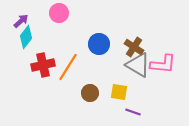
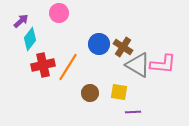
cyan diamond: moved 4 px right, 2 px down
brown cross: moved 11 px left
purple line: rotated 21 degrees counterclockwise
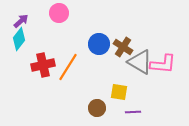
cyan diamond: moved 11 px left
gray triangle: moved 2 px right, 3 px up
brown circle: moved 7 px right, 15 px down
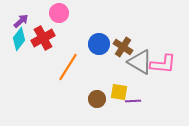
red cross: moved 27 px up; rotated 15 degrees counterclockwise
brown circle: moved 9 px up
purple line: moved 11 px up
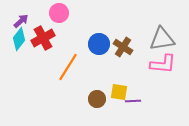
gray triangle: moved 22 px right, 23 px up; rotated 40 degrees counterclockwise
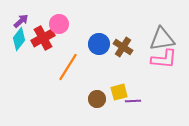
pink circle: moved 11 px down
pink L-shape: moved 1 px right, 5 px up
yellow square: rotated 24 degrees counterclockwise
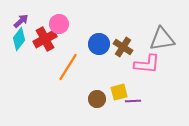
red cross: moved 2 px right, 1 px down
pink L-shape: moved 17 px left, 5 px down
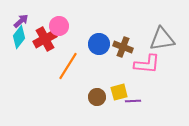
pink circle: moved 2 px down
cyan diamond: moved 2 px up
brown cross: rotated 12 degrees counterclockwise
orange line: moved 1 px up
brown circle: moved 2 px up
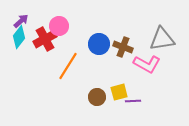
pink L-shape: rotated 24 degrees clockwise
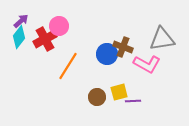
blue circle: moved 8 px right, 10 px down
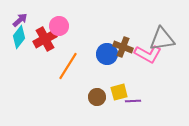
purple arrow: moved 1 px left, 1 px up
pink L-shape: moved 1 px right, 10 px up
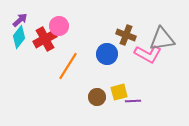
brown cross: moved 3 px right, 12 px up
